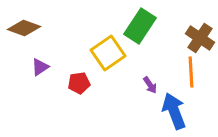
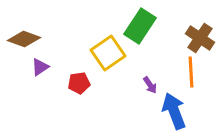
brown diamond: moved 11 px down
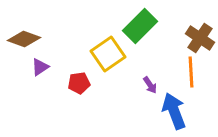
green rectangle: rotated 12 degrees clockwise
yellow square: moved 1 px down
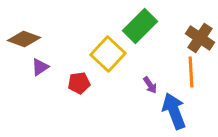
yellow square: rotated 12 degrees counterclockwise
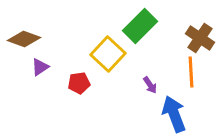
blue arrow: moved 3 px down
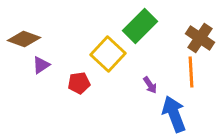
purple triangle: moved 1 px right, 2 px up
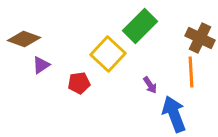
brown cross: rotated 8 degrees counterclockwise
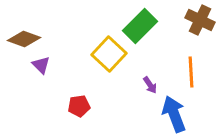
brown cross: moved 18 px up
yellow square: moved 1 px right
purple triangle: rotated 42 degrees counterclockwise
red pentagon: moved 23 px down
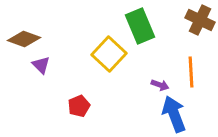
green rectangle: rotated 68 degrees counterclockwise
purple arrow: moved 10 px right; rotated 36 degrees counterclockwise
red pentagon: rotated 15 degrees counterclockwise
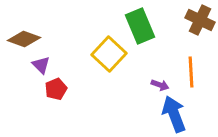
red pentagon: moved 23 px left, 17 px up
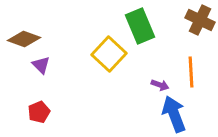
red pentagon: moved 17 px left, 23 px down
